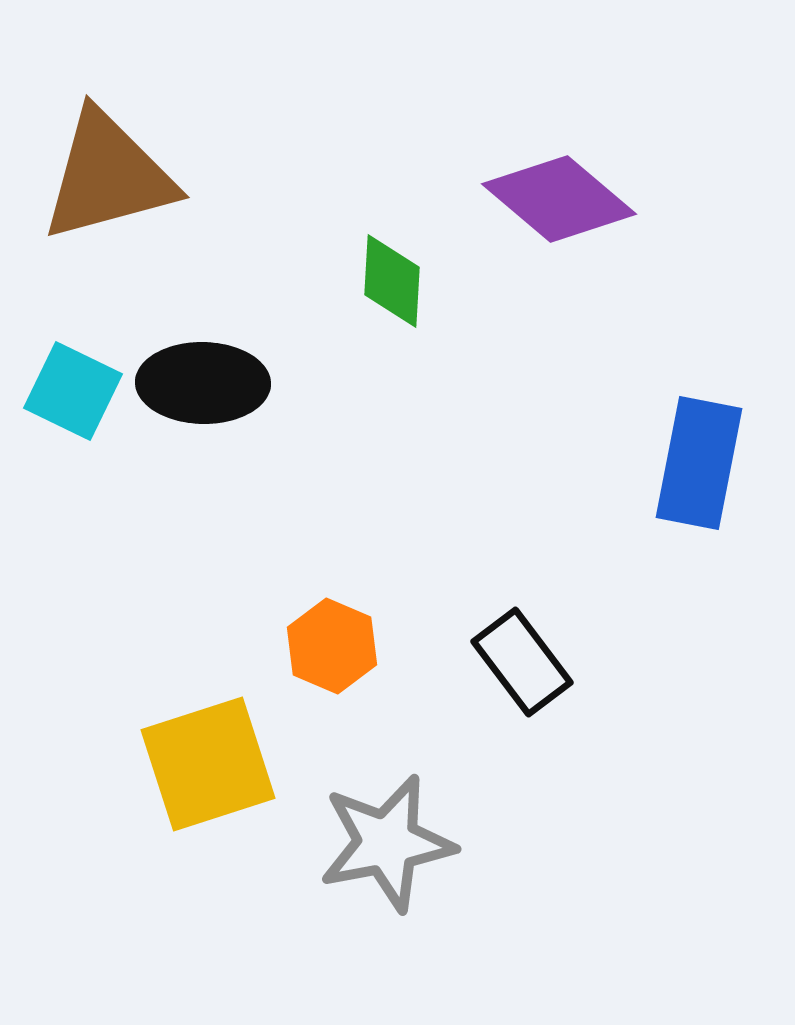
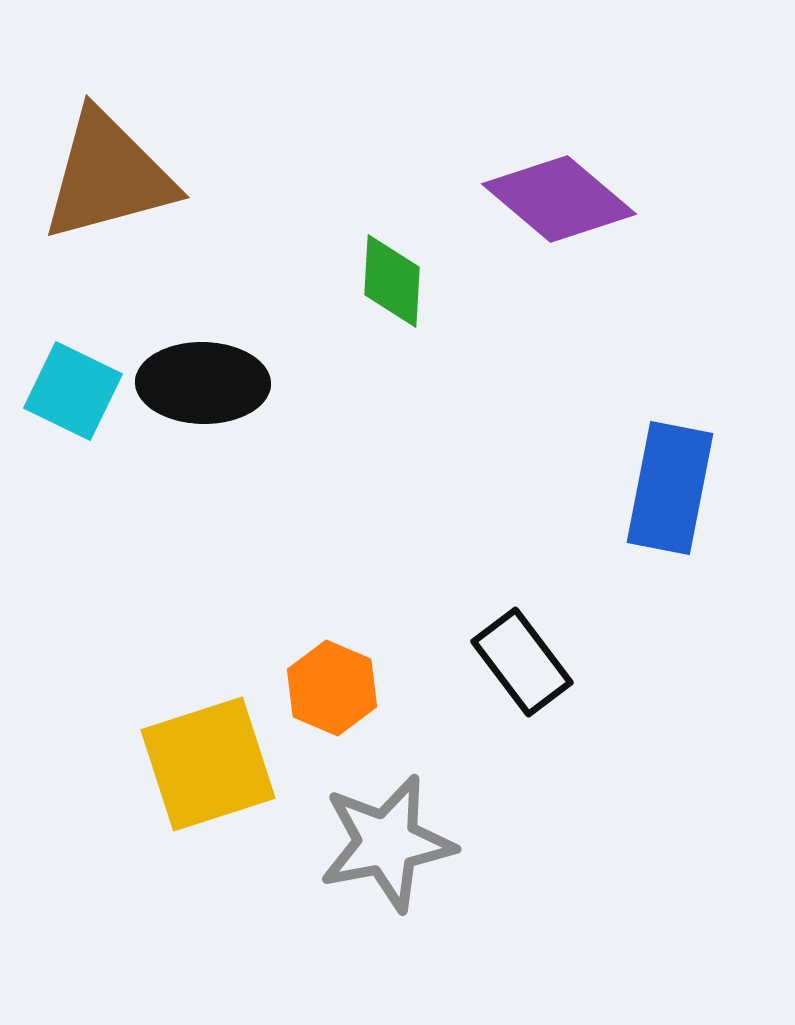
blue rectangle: moved 29 px left, 25 px down
orange hexagon: moved 42 px down
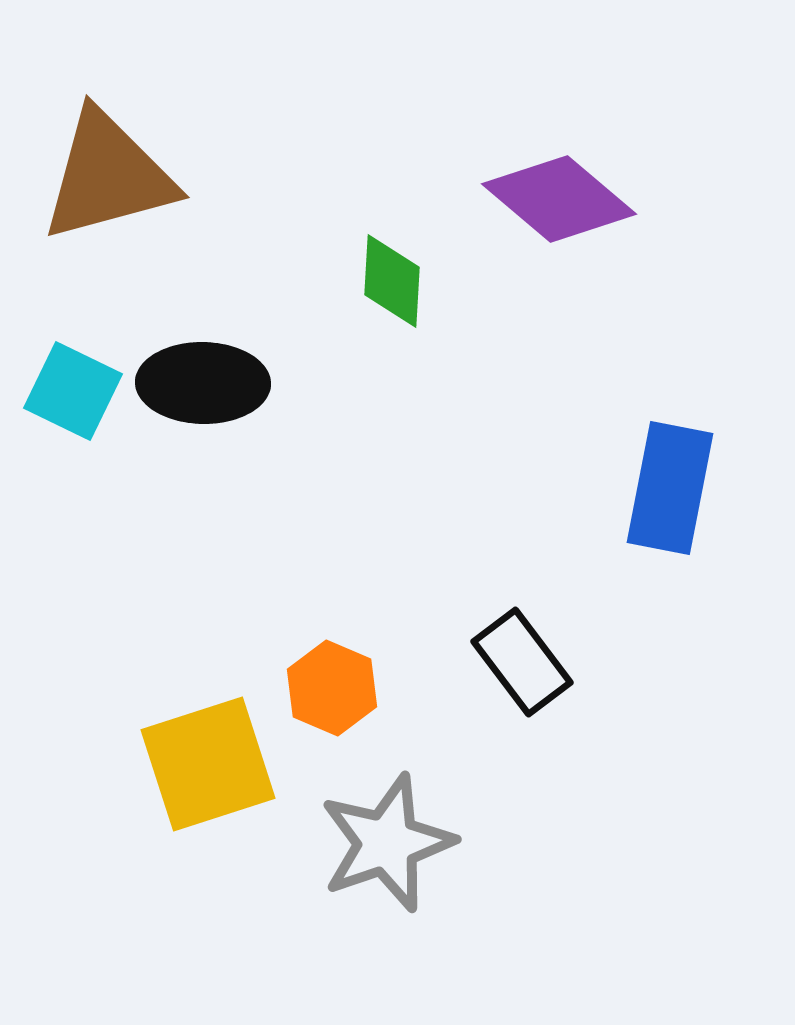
gray star: rotated 8 degrees counterclockwise
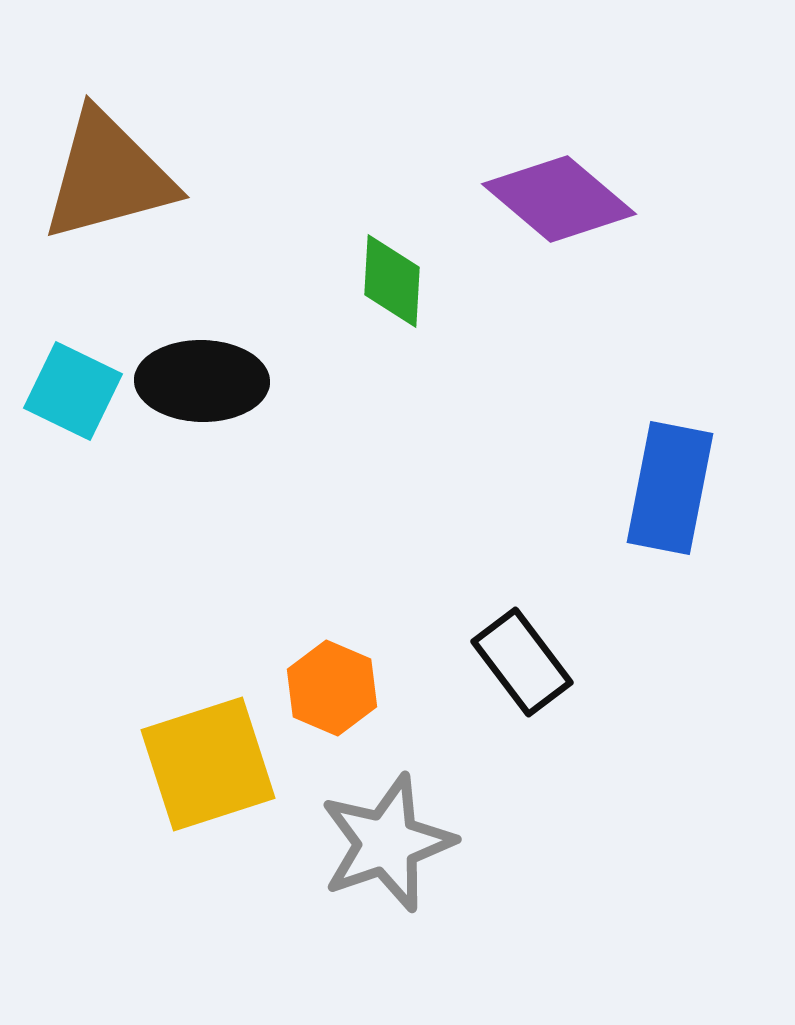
black ellipse: moved 1 px left, 2 px up
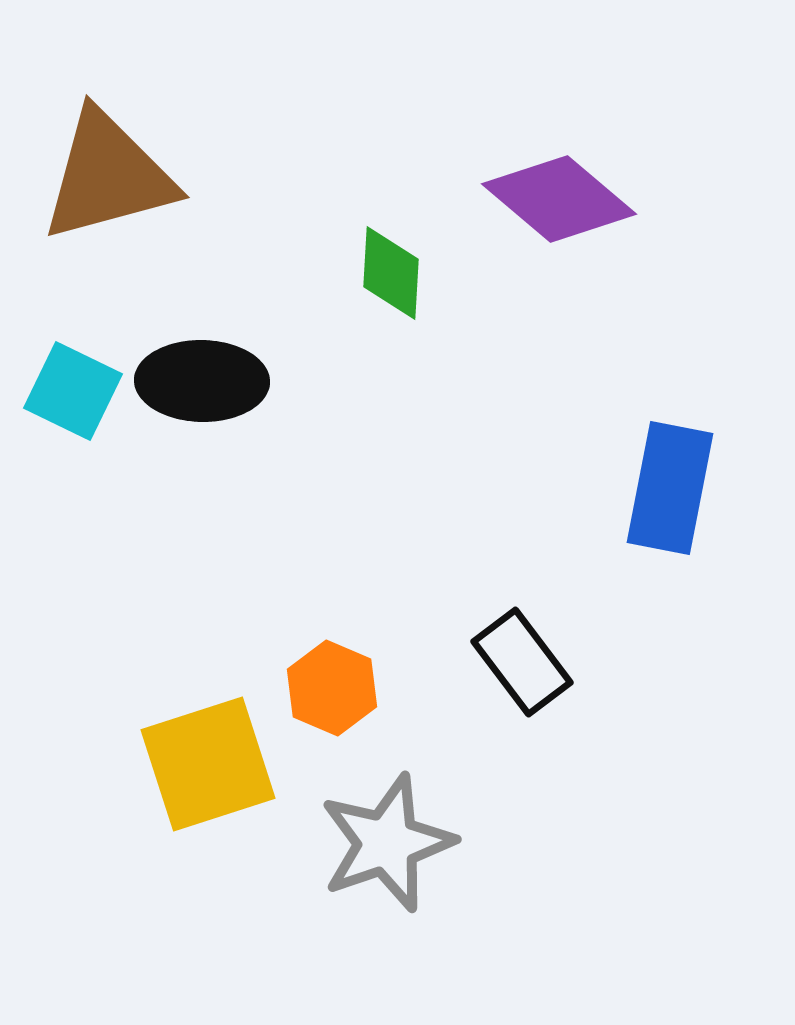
green diamond: moved 1 px left, 8 px up
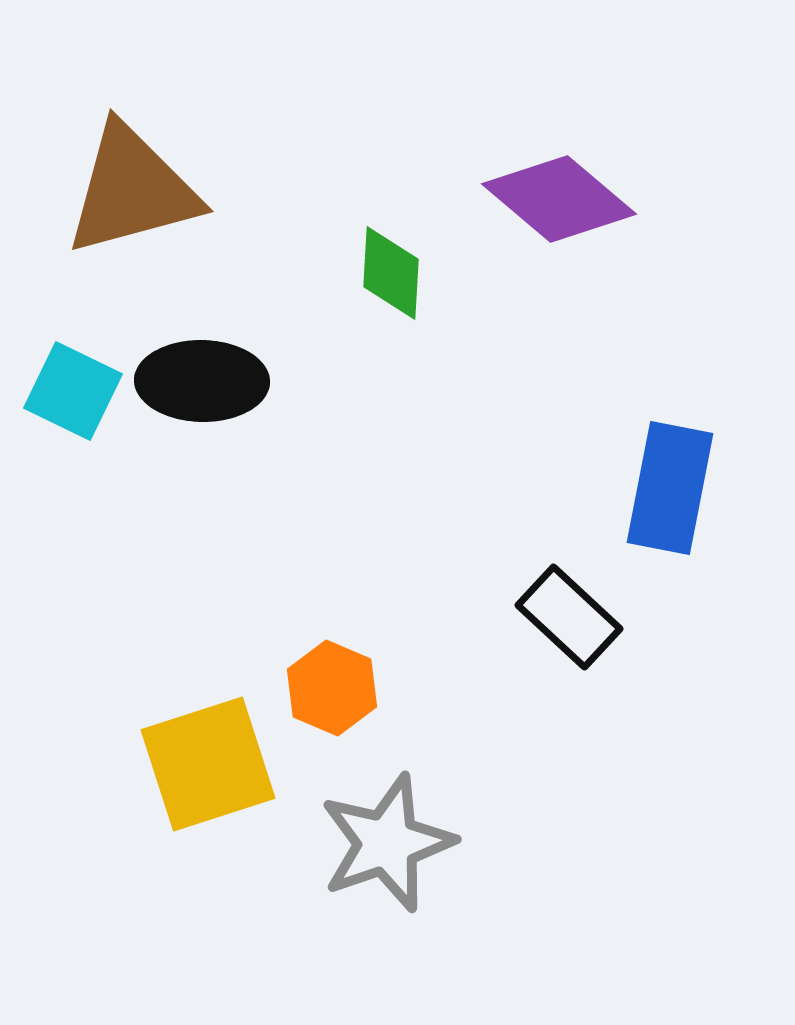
brown triangle: moved 24 px right, 14 px down
black rectangle: moved 47 px right, 45 px up; rotated 10 degrees counterclockwise
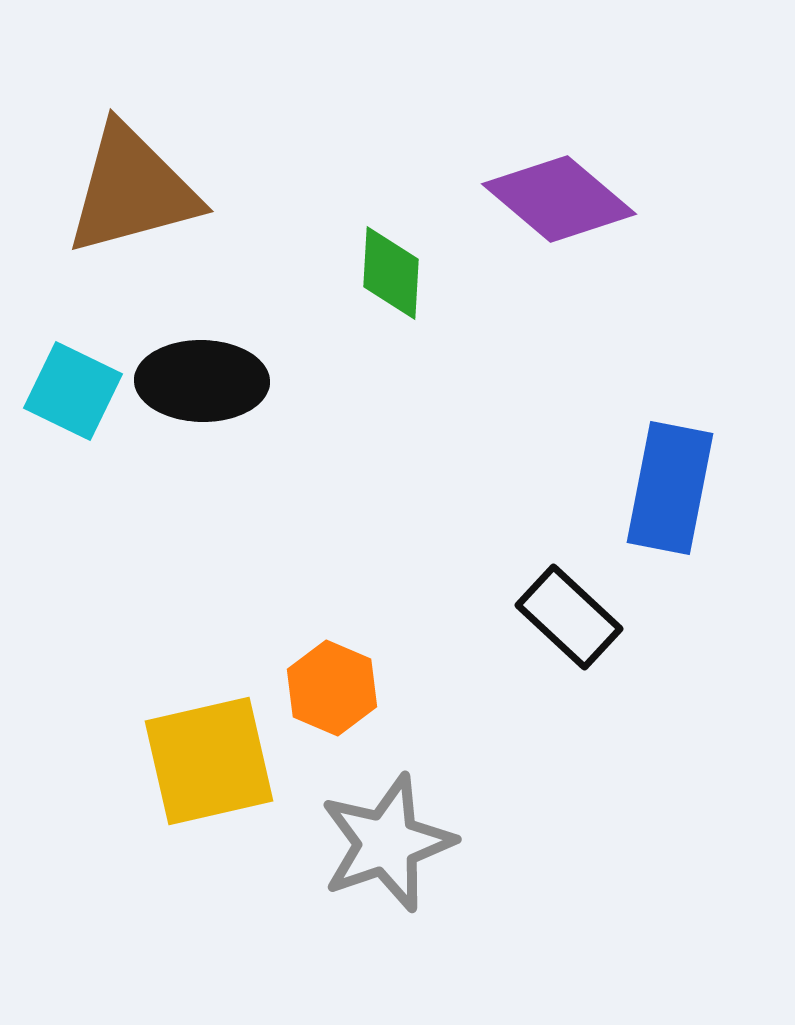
yellow square: moved 1 px right, 3 px up; rotated 5 degrees clockwise
